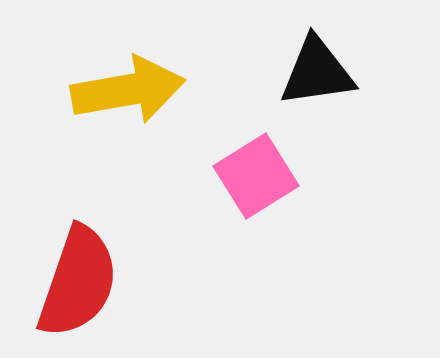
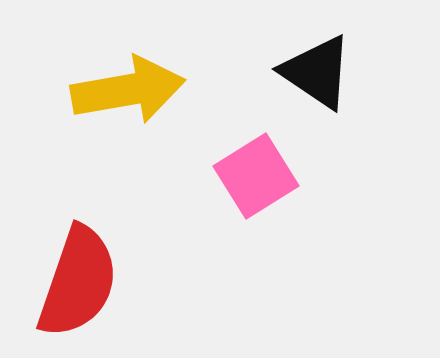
black triangle: rotated 42 degrees clockwise
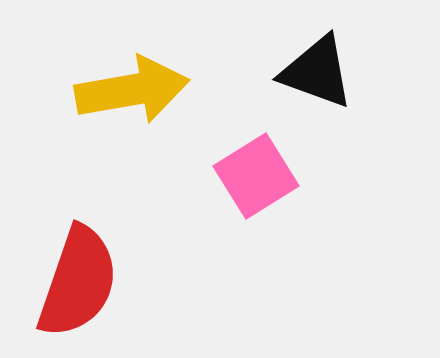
black triangle: rotated 14 degrees counterclockwise
yellow arrow: moved 4 px right
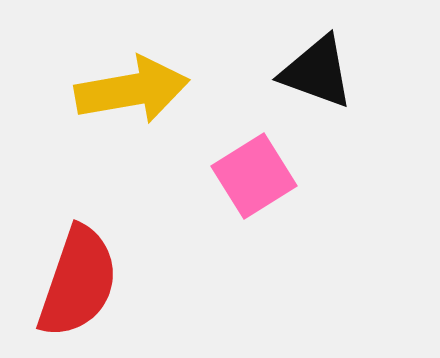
pink square: moved 2 px left
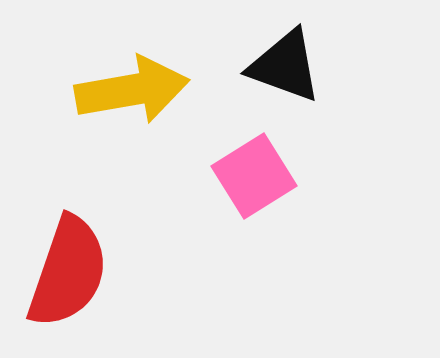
black triangle: moved 32 px left, 6 px up
red semicircle: moved 10 px left, 10 px up
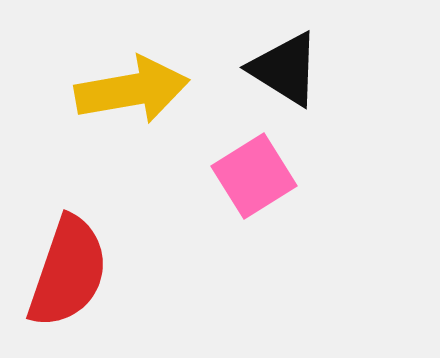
black triangle: moved 3 px down; rotated 12 degrees clockwise
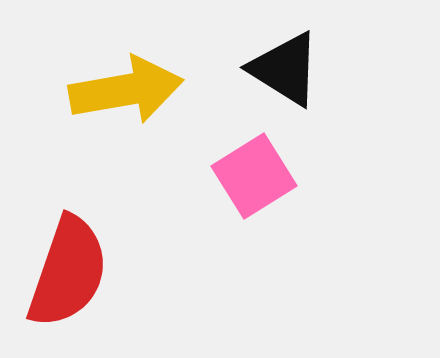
yellow arrow: moved 6 px left
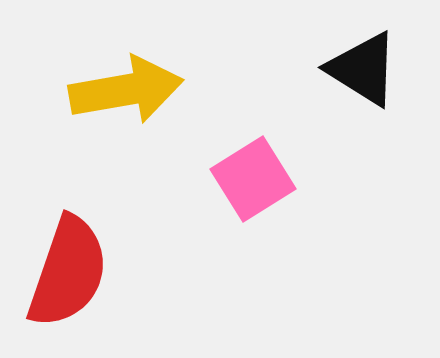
black triangle: moved 78 px right
pink square: moved 1 px left, 3 px down
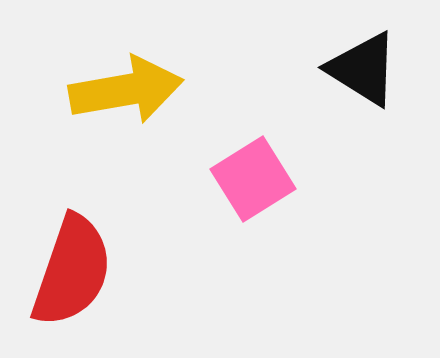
red semicircle: moved 4 px right, 1 px up
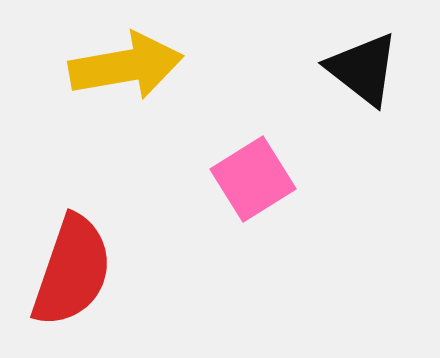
black triangle: rotated 6 degrees clockwise
yellow arrow: moved 24 px up
